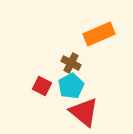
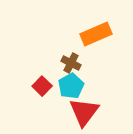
orange rectangle: moved 3 px left
red square: rotated 18 degrees clockwise
red triangle: rotated 28 degrees clockwise
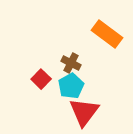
orange rectangle: moved 11 px right; rotated 60 degrees clockwise
red square: moved 1 px left, 7 px up
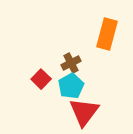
orange rectangle: rotated 68 degrees clockwise
brown cross: rotated 36 degrees clockwise
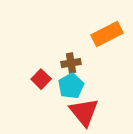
orange rectangle: rotated 48 degrees clockwise
brown cross: rotated 18 degrees clockwise
red triangle: rotated 16 degrees counterclockwise
